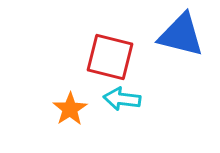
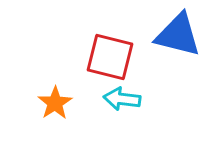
blue triangle: moved 3 px left
orange star: moved 15 px left, 6 px up
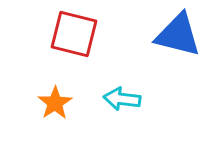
red square: moved 36 px left, 23 px up
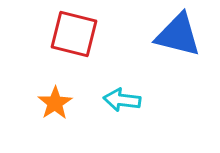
cyan arrow: moved 1 px down
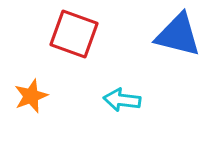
red square: rotated 6 degrees clockwise
orange star: moved 24 px left, 7 px up; rotated 12 degrees clockwise
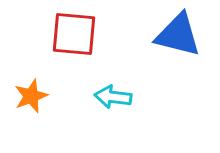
red square: rotated 15 degrees counterclockwise
cyan arrow: moved 9 px left, 3 px up
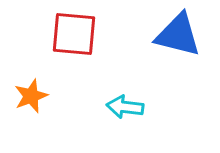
cyan arrow: moved 12 px right, 10 px down
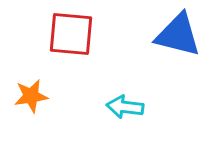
red square: moved 3 px left
orange star: rotated 12 degrees clockwise
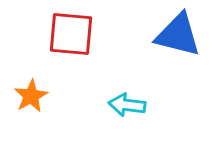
orange star: rotated 20 degrees counterclockwise
cyan arrow: moved 2 px right, 2 px up
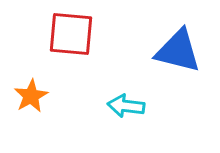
blue triangle: moved 16 px down
cyan arrow: moved 1 px left, 1 px down
